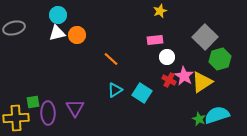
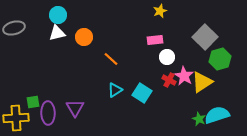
orange circle: moved 7 px right, 2 px down
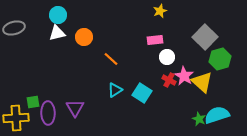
yellow triangle: rotated 45 degrees counterclockwise
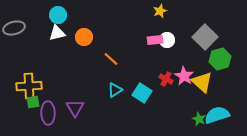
white circle: moved 17 px up
red cross: moved 3 px left, 1 px up
yellow cross: moved 13 px right, 32 px up
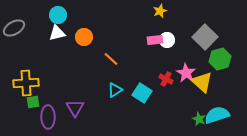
gray ellipse: rotated 15 degrees counterclockwise
pink star: moved 2 px right, 3 px up
yellow cross: moved 3 px left, 3 px up
purple ellipse: moved 4 px down
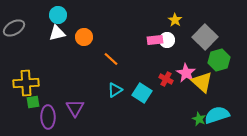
yellow star: moved 15 px right, 9 px down; rotated 16 degrees counterclockwise
green hexagon: moved 1 px left, 1 px down
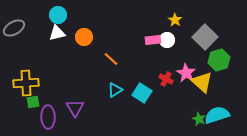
pink rectangle: moved 2 px left
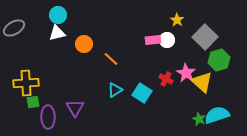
yellow star: moved 2 px right
orange circle: moved 7 px down
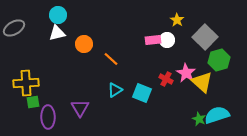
cyan square: rotated 12 degrees counterclockwise
purple triangle: moved 5 px right
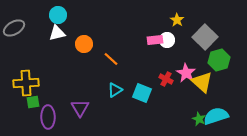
pink rectangle: moved 2 px right
cyan semicircle: moved 1 px left, 1 px down
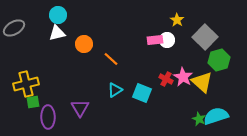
pink star: moved 3 px left, 4 px down
yellow cross: moved 1 px down; rotated 10 degrees counterclockwise
